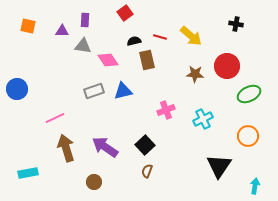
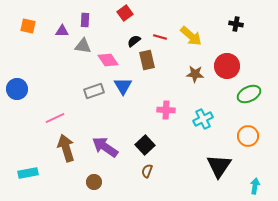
black semicircle: rotated 24 degrees counterclockwise
blue triangle: moved 5 px up; rotated 48 degrees counterclockwise
pink cross: rotated 24 degrees clockwise
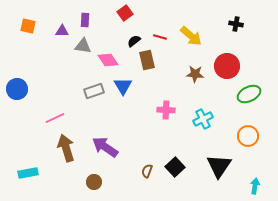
black square: moved 30 px right, 22 px down
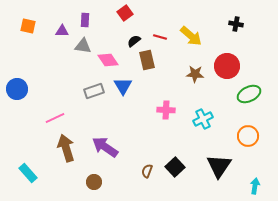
cyan rectangle: rotated 60 degrees clockwise
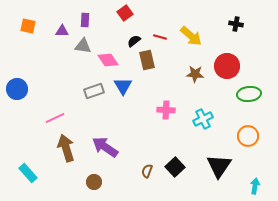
green ellipse: rotated 20 degrees clockwise
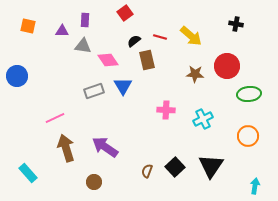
blue circle: moved 13 px up
black triangle: moved 8 px left
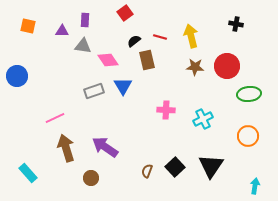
yellow arrow: rotated 145 degrees counterclockwise
brown star: moved 7 px up
brown circle: moved 3 px left, 4 px up
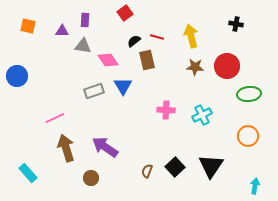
red line: moved 3 px left
cyan cross: moved 1 px left, 4 px up
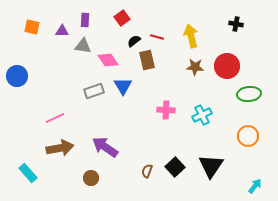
red square: moved 3 px left, 5 px down
orange square: moved 4 px right, 1 px down
brown arrow: moved 6 px left; rotated 96 degrees clockwise
cyan arrow: rotated 28 degrees clockwise
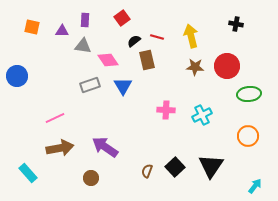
gray rectangle: moved 4 px left, 6 px up
